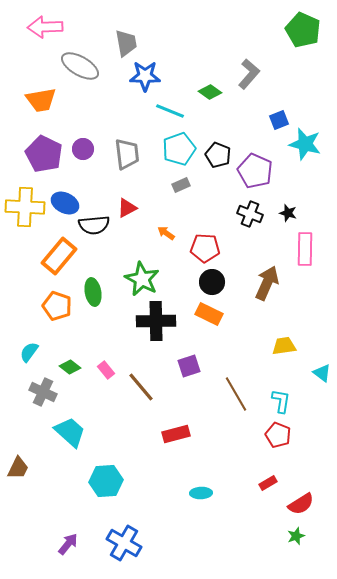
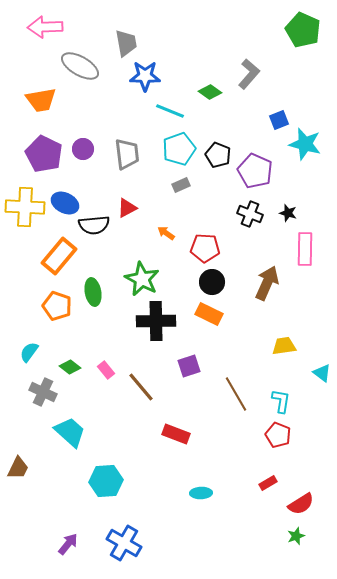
red rectangle at (176, 434): rotated 36 degrees clockwise
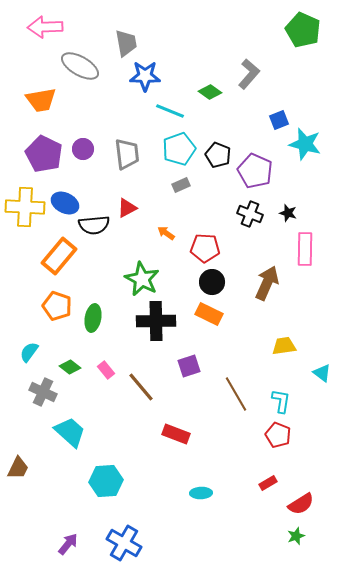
green ellipse at (93, 292): moved 26 px down; rotated 20 degrees clockwise
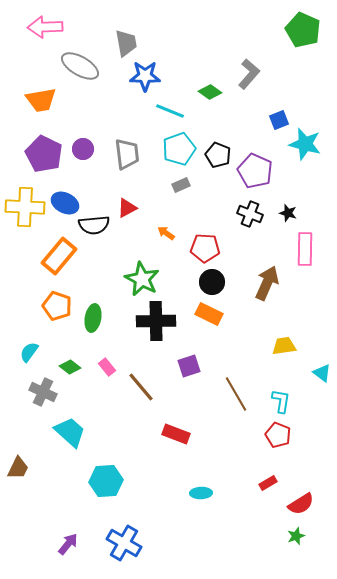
pink rectangle at (106, 370): moved 1 px right, 3 px up
